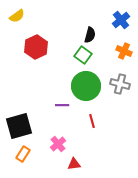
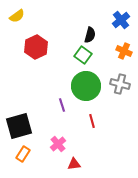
purple line: rotated 72 degrees clockwise
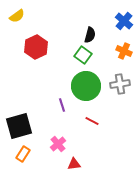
blue cross: moved 3 px right, 1 px down; rotated 12 degrees counterclockwise
gray cross: rotated 24 degrees counterclockwise
red line: rotated 48 degrees counterclockwise
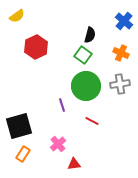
orange cross: moved 3 px left, 2 px down
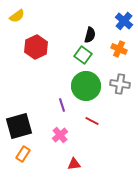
orange cross: moved 2 px left, 4 px up
gray cross: rotated 18 degrees clockwise
pink cross: moved 2 px right, 9 px up
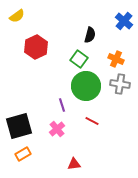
orange cross: moved 3 px left, 10 px down
green square: moved 4 px left, 4 px down
pink cross: moved 3 px left, 6 px up
orange rectangle: rotated 28 degrees clockwise
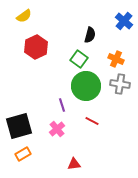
yellow semicircle: moved 7 px right
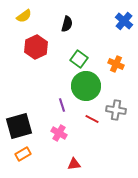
black semicircle: moved 23 px left, 11 px up
orange cross: moved 5 px down
gray cross: moved 4 px left, 26 px down
red line: moved 2 px up
pink cross: moved 2 px right, 4 px down; rotated 21 degrees counterclockwise
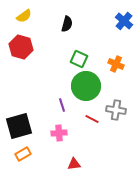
red hexagon: moved 15 px left; rotated 20 degrees counterclockwise
green square: rotated 12 degrees counterclockwise
pink cross: rotated 35 degrees counterclockwise
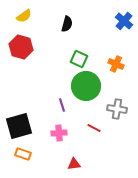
gray cross: moved 1 px right, 1 px up
red line: moved 2 px right, 9 px down
orange rectangle: rotated 49 degrees clockwise
